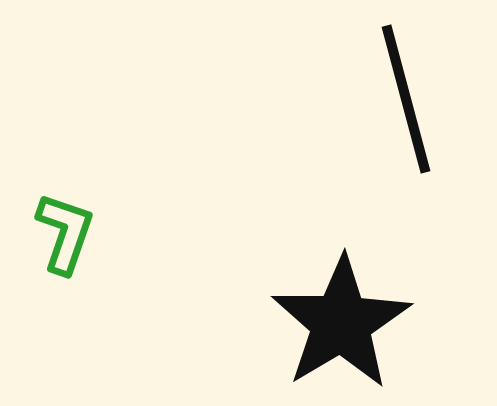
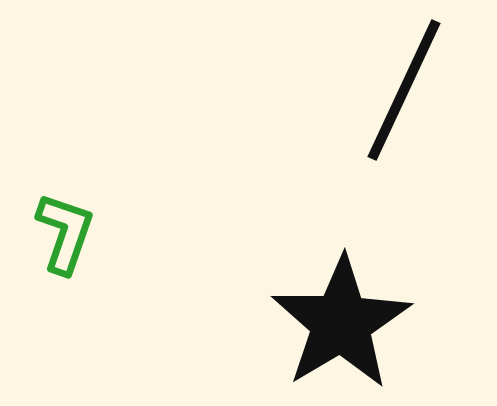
black line: moved 2 px left, 9 px up; rotated 40 degrees clockwise
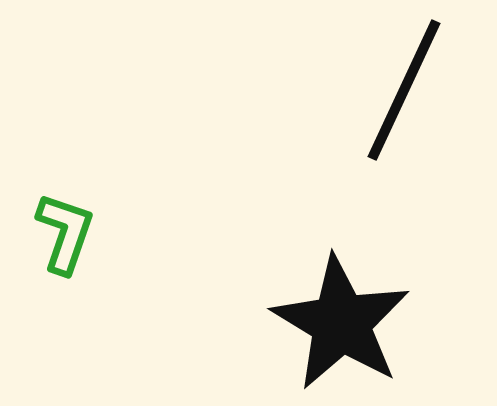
black star: rotated 10 degrees counterclockwise
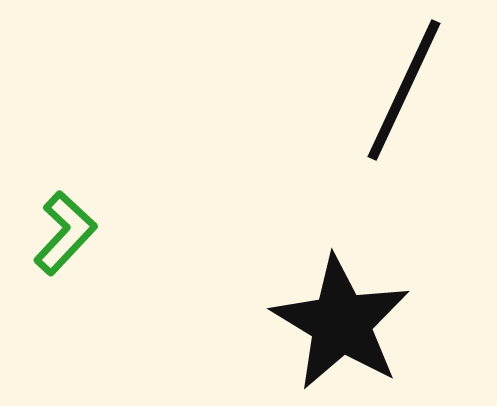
green L-shape: rotated 24 degrees clockwise
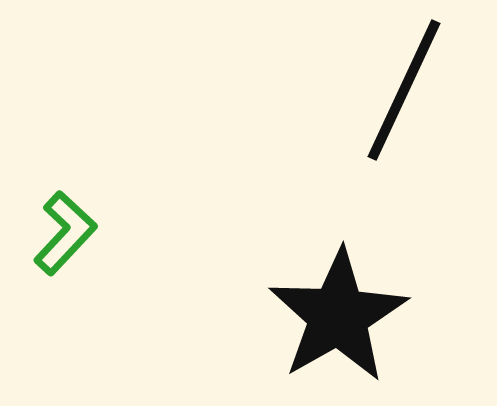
black star: moved 3 px left, 7 px up; rotated 11 degrees clockwise
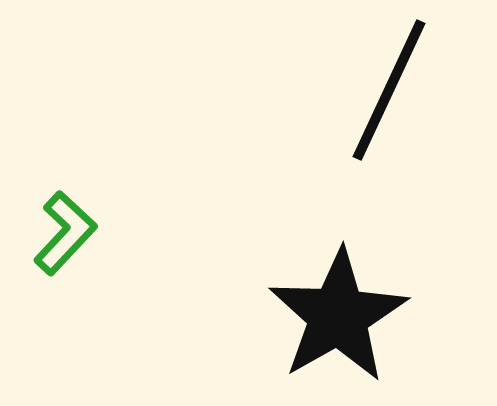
black line: moved 15 px left
